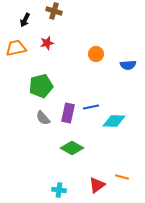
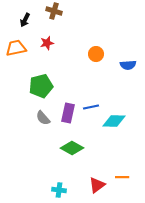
orange line: rotated 16 degrees counterclockwise
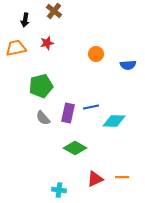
brown cross: rotated 21 degrees clockwise
black arrow: rotated 16 degrees counterclockwise
green diamond: moved 3 px right
red triangle: moved 2 px left, 6 px up; rotated 12 degrees clockwise
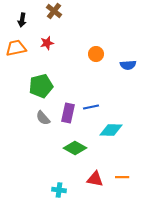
black arrow: moved 3 px left
cyan diamond: moved 3 px left, 9 px down
red triangle: rotated 36 degrees clockwise
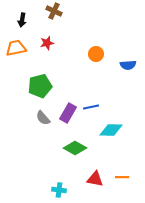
brown cross: rotated 14 degrees counterclockwise
green pentagon: moved 1 px left
purple rectangle: rotated 18 degrees clockwise
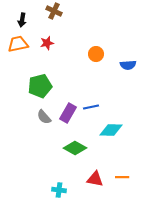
orange trapezoid: moved 2 px right, 4 px up
gray semicircle: moved 1 px right, 1 px up
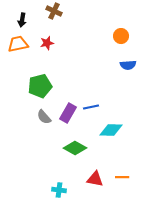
orange circle: moved 25 px right, 18 px up
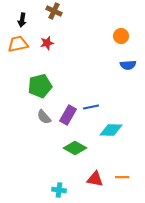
purple rectangle: moved 2 px down
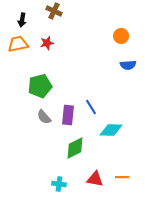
blue line: rotated 70 degrees clockwise
purple rectangle: rotated 24 degrees counterclockwise
green diamond: rotated 55 degrees counterclockwise
cyan cross: moved 6 px up
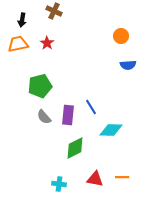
red star: rotated 24 degrees counterclockwise
